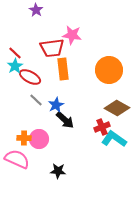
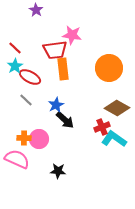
red trapezoid: moved 3 px right, 2 px down
red line: moved 5 px up
orange circle: moved 2 px up
gray line: moved 10 px left
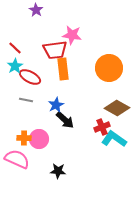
gray line: rotated 32 degrees counterclockwise
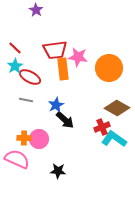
pink star: moved 6 px right, 22 px down
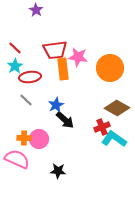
orange circle: moved 1 px right
red ellipse: rotated 35 degrees counterclockwise
gray line: rotated 32 degrees clockwise
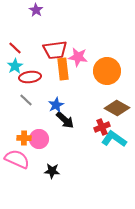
orange circle: moved 3 px left, 3 px down
black star: moved 6 px left
